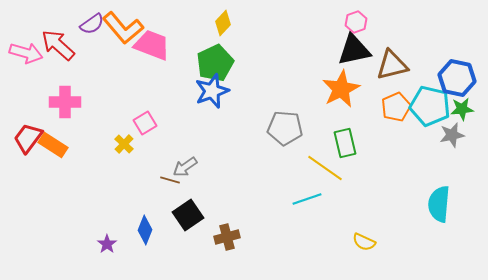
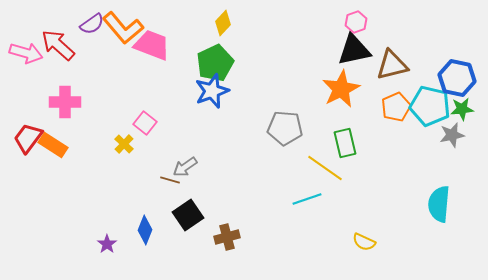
pink square: rotated 20 degrees counterclockwise
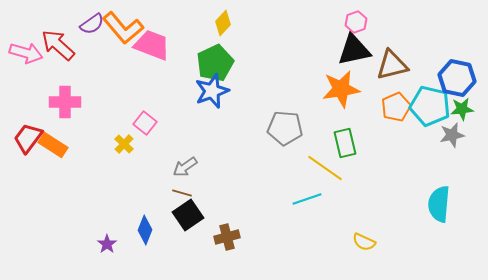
orange star: rotated 18 degrees clockwise
brown line: moved 12 px right, 13 px down
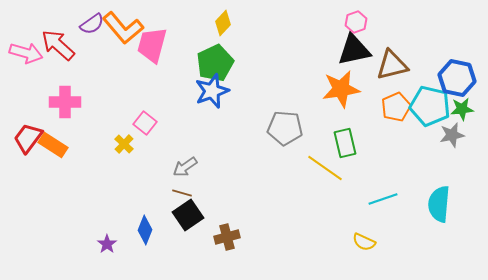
pink trapezoid: rotated 96 degrees counterclockwise
cyan line: moved 76 px right
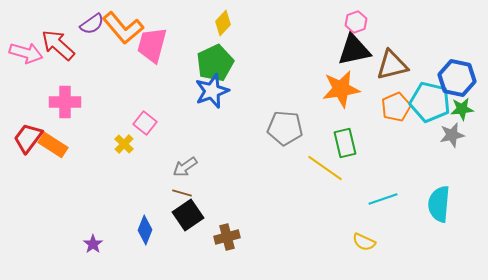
cyan pentagon: moved 4 px up
purple star: moved 14 px left
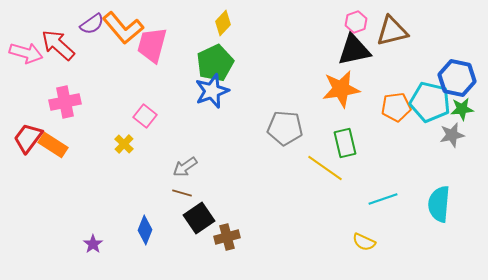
brown triangle: moved 34 px up
pink cross: rotated 12 degrees counterclockwise
orange pentagon: rotated 16 degrees clockwise
pink square: moved 7 px up
black square: moved 11 px right, 3 px down
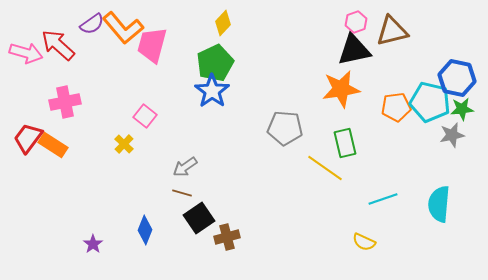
blue star: rotated 16 degrees counterclockwise
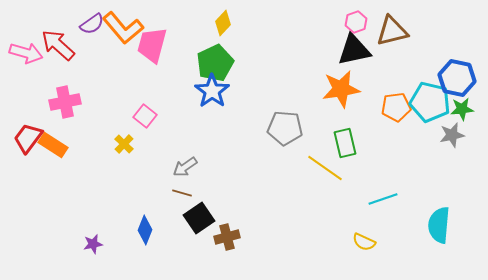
cyan semicircle: moved 21 px down
purple star: rotated 24 degrees clockwise
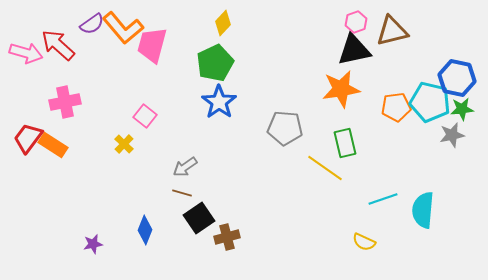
blue star: moved 7 px right, 11 px down
cyan semicircle: moved 16 px left, 15 px up
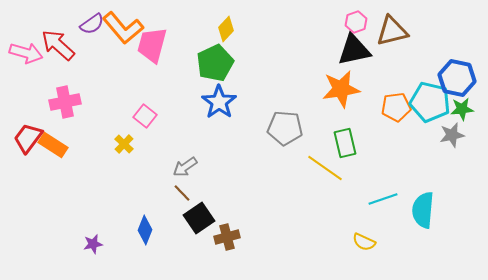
yellow diamond: moved 3 px right, 6 px down
brown line: rotated 30 degrees clockwise
